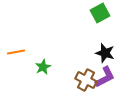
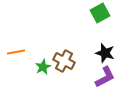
brown cross: moved 22 px left, 19 px up
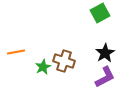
black star: rotated 24 degrees clockwise
brown cross: rotated 10 degrees counterclockwise
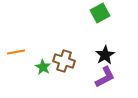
black star: moved 2 px down
green star: rotated 14 degrees counterclockwise
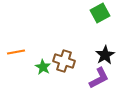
purple L-shape: moved 6 px left, 1 px down
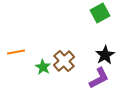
brown cross: rotated 30 degrees clockwise
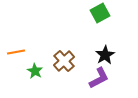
green star: moved 8 px left, 4 px down
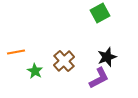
black star: moved 2 px right, 2 px down; rotated 12 degrees clockwise
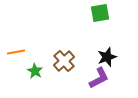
green square: rotated 18 degrees clockwise
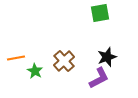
orange line: moved 6 px down
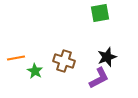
brown cross: rotated 30 degrees counterclockwise
